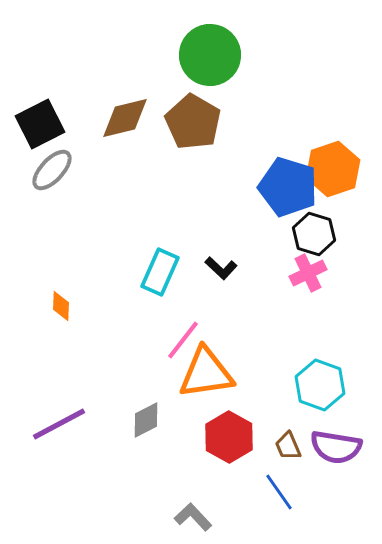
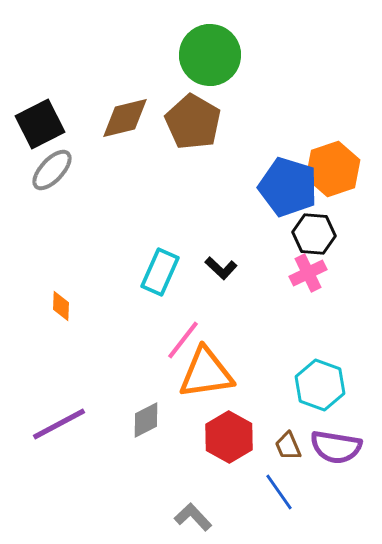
black hexagon: rotated 12 degrees counterclockwise
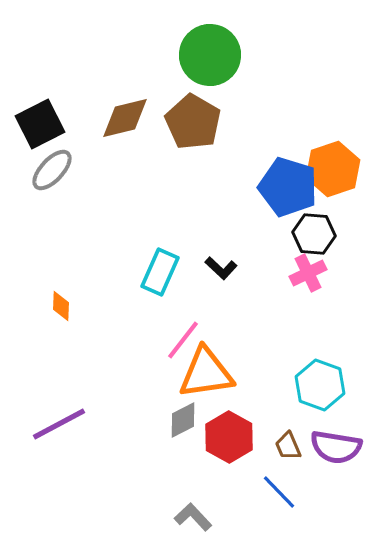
gray diamond: moved 37 px right
blue line: rotated 9 degrees counterclockwise
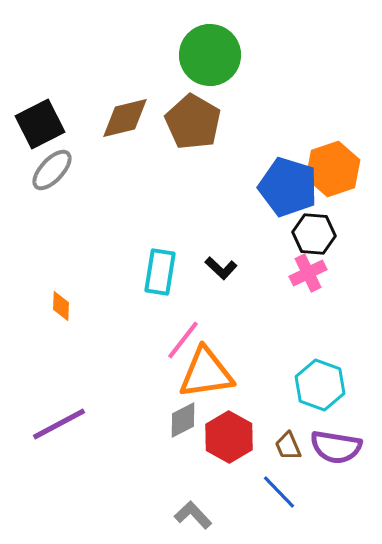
cyan rectangle: rotated 15 degrees counterclockwise
gray L-shape: moved 2 px up
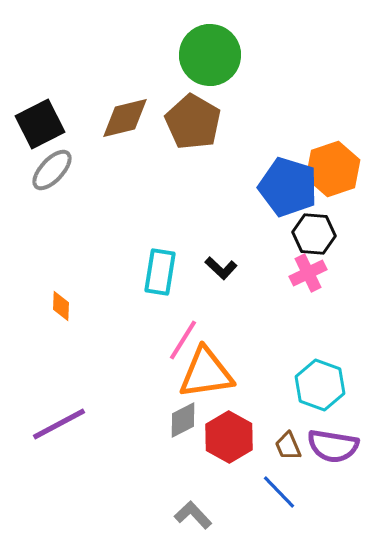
pink line: rotated 6 degrees counterclockwise
purple semicircle: moved 3 px left, 1 px up
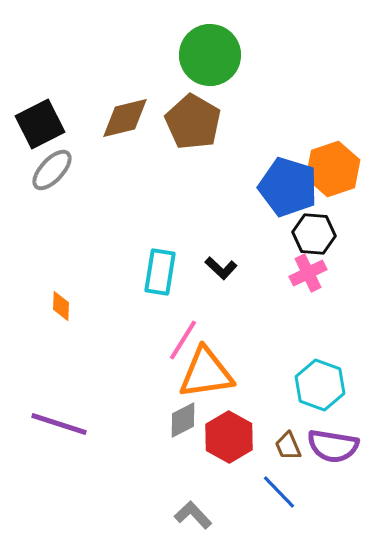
purple line: rotated 46 degrees clockwise
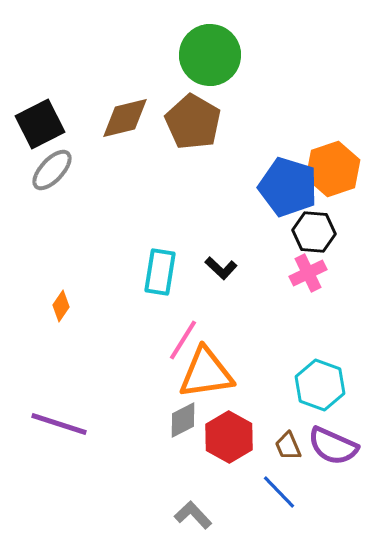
black hexagon: moved 2 px up
orange diamond: rotated 32 degrees clockwise
purple semicircle: rotated 15 degrees clockwise
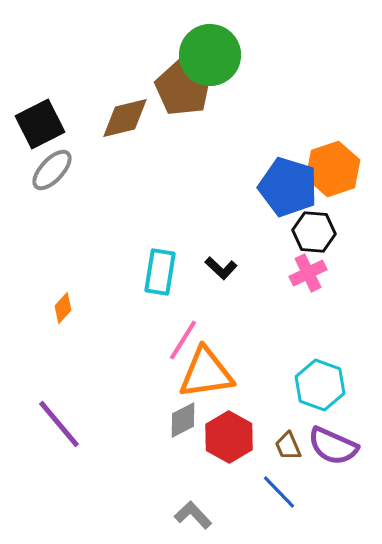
brown pentagon: moved 10 px left, 34 px up
orange diamond: moved 2 px right, 2 px down; rotated 8 degrees clockwise
purple line: rotated 32 degrees clockwise
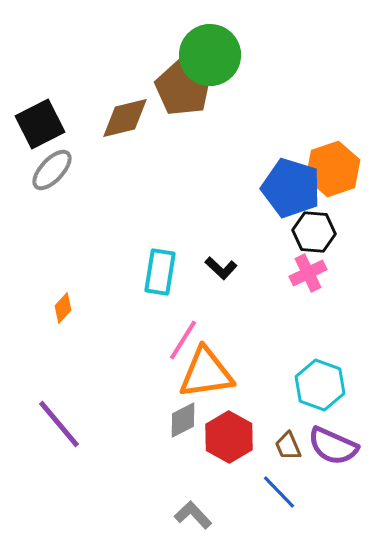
blue pentagon: moved 3 px right, 1 px down
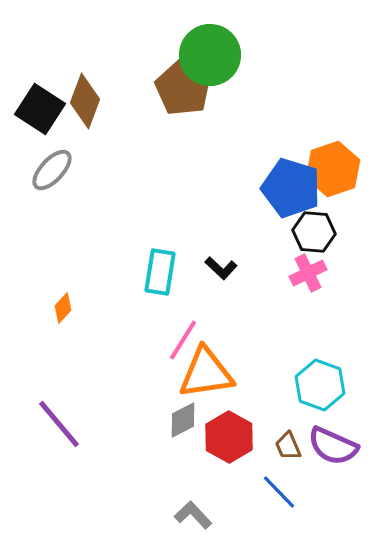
brown diamond: moved 40 px left, 17 px up; rotated 56 degrees counterclockwise
black square: moved 15 px up; rotated 30 degrees counterclockwise
